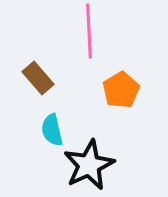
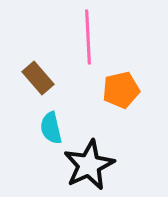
pink line: moved 1 px left, 6 px down
orange pentagon: rotated 18 degrees clockwise
cyan semicircle: moved 1 px left, 2 px up
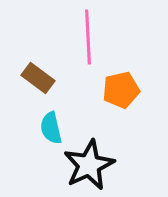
brown rectangle: rotated 12 degrees counterclockwise
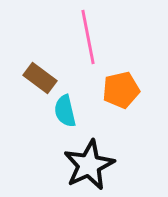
pink line: rotated 8 degrees counterclockwise
brown rectangle: moved 2 px right
cyan semicircle: moved 14 px right, 17 px up
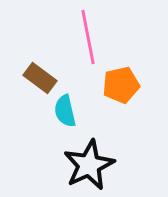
orange pentagon: moved 5 px up
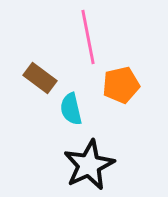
cyan semicircle: moved 6 px right, 2 px up
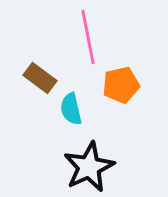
black star: moved 2 px down
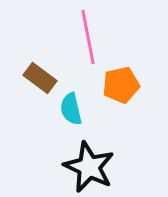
black star: rotated 21 degrees counterclockwise
